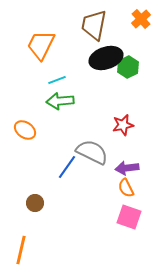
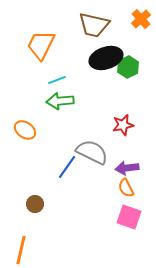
brown trapezoid: rotated 88 degrees counterclockwise
brown circle: moved 1 px down
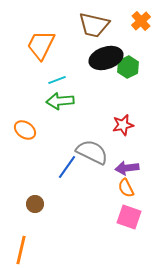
orange cross: moved 2 px down
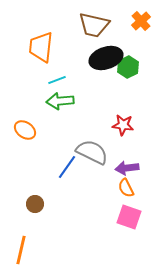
orange trapezoid: moved 2 px down; rotated 20 degrees counterclockwise
red star: rotated 20 degrees clockwise
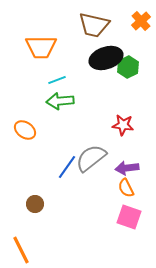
orange trapezoid: rotated 96 degrees counterclockwise
gray semicircle: moved 1 px left, 6 px down; rotated 64 degrees counterclockwise
orange line: rotated 40 degrees counterclockwise
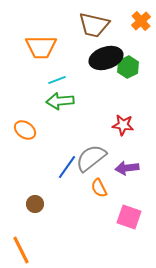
orange semicircle: moved 27 px left
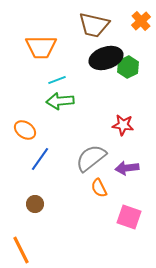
blue line: moved 27 px left, 8 px up
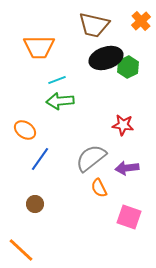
orange trapezoid: moved 2 px left
orange line: rotated 20 degrees counterclockwise
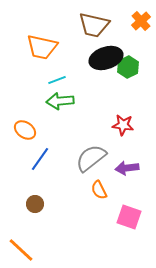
orange trapezoid: moved 3 px right; rotated 12 degrees clockwise
orange semicircle: moved 2 px down
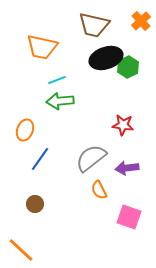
orange ellipse: rotated 75 degrees clockwise
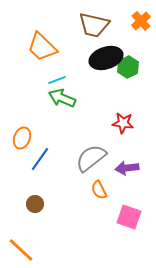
orange trapezoid: rotated 32 degrees clockwise
green arrow: moved 2 px right, 3 px up; rotated 28 degrees clockwise
red star: moved 2 px up
orange ellipse: moved 3 px left, 8 px down
